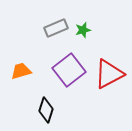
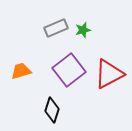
black diamond: moved 6 px right
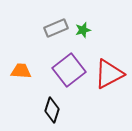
orange trapezoid: rotated 20 degrees clockwise
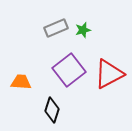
orange trapezoid: moved 11 px down
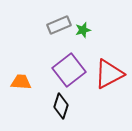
gray rectangle: moved 3 px right, 3 px up
black diamond: moved 9 px right, 4 px up
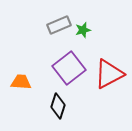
purple square: moved 2 px up
black diamond: moved 3 px left
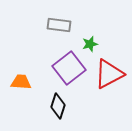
gray rectangle: rotated 30 degrees clockwise
green star: moved 7 px right, 14 px down
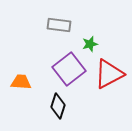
purple square: moved 1 px down
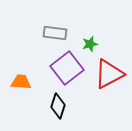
gray rectangle: moved 4 px left, 8 px down
purple square: moved 2 px left, 1 px up
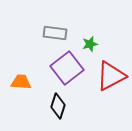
red triangle: moved 2 px right, 2 px down
